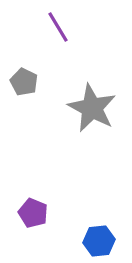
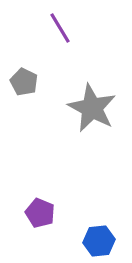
purple line: moved 2 px right, 1 px down
purple pentagon: moved 7 px right
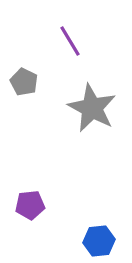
purple line: moved 10 px right, 13 px down
purple pentagon: moved 10 px left, 8 px up; rotated 28 degrees counterclockwise
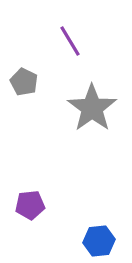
gray star: rotated 9 degrees clockwise
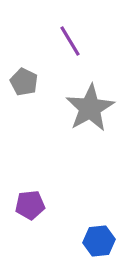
gray star: moved 2 px left; rotated 6 degrees clockwise
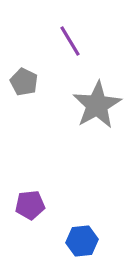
gray star: moved 7 px right, 3 px up
blue hexagon: moved 17 px left
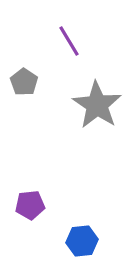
purple line: moved 1 px left
gray pentagon: rotated 8 degrees clockwise
gray star: rotated 9 degrees counterclockwise
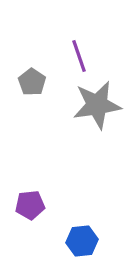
purple line: moved 10 px right, 15 px down; rotated 12 degrees clockwise
gray pentagon: moved 8 px right
gray star: rotated 30 degrees clockwise
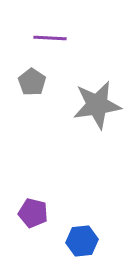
purple line: moved 29 px left, 18 px up; rotated 68 degrees counterclockwise
purple pentagon: moved 3 px right, 8 px down; rotated 20 degrees clockwise
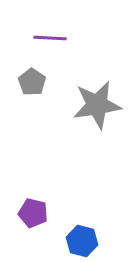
blue hexagon: rotated 20 degrees clockwise
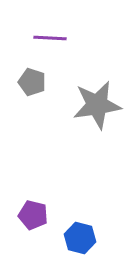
gray pentagon: rotated 16 degrees counterclockwise
purple pentagon: moved 2 px down
blue hexagon: moved 2 px left, 3 px up
